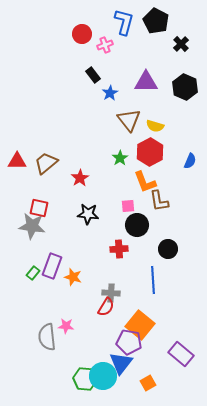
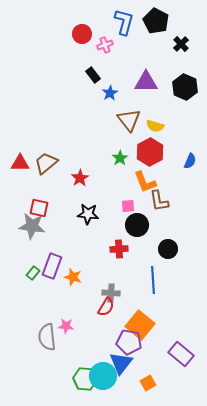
red triangle at (17, 161): moved 3 px right, 2 px down
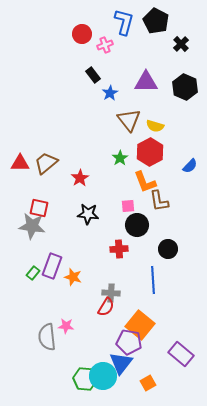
blue semicircle at (190, 161): moved 5 px down; rotated 21 degrees clockwise
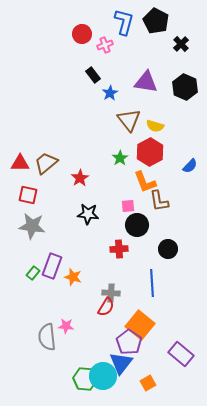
purple triangle at (146, 82): rotated 10 degrees clockwise
red square at (39, 208): moved 11 px left, 13 px up
blue line at (153, 280): moved 1 px left, 3 px down
purple pentagon at (129, 342): rotated 25 degrees clockwise
